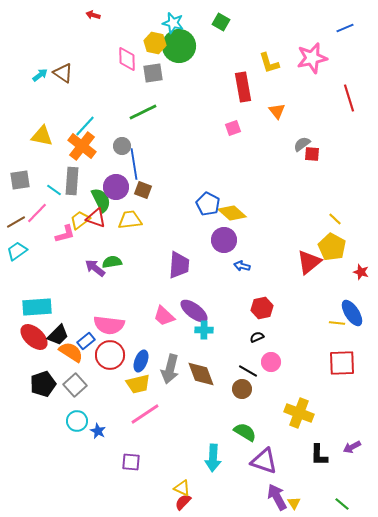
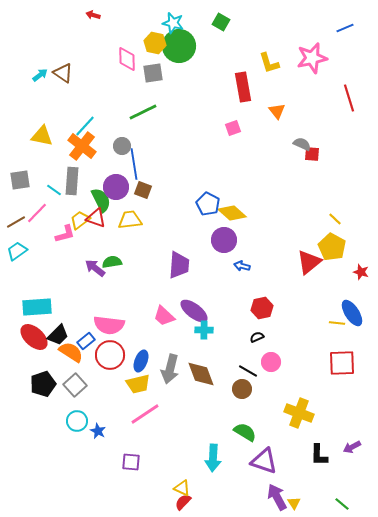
gray semicircle at (302, 144): rotated 60 degrees clockwise
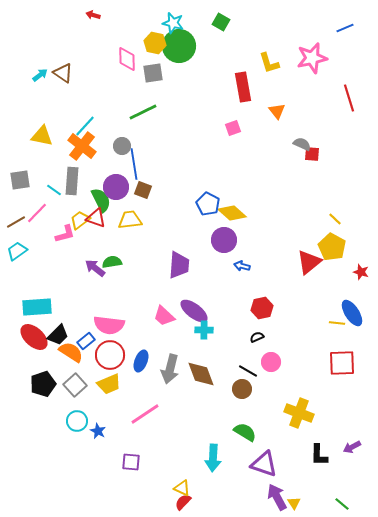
yellow trapezoid at (138, 384): moved 29 px left; rotated 10 degrees counterclockwise
purple triangle at (264, 461): moved 3 px down
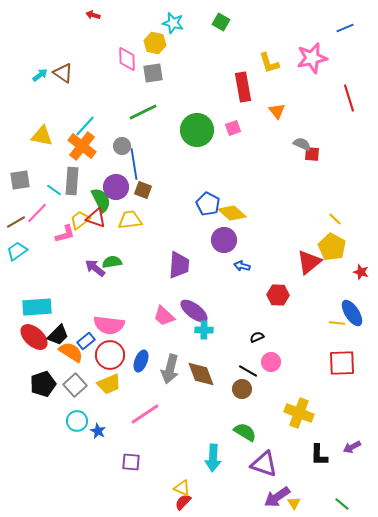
green circle at (179, 46): moved 18 px right, 84 px down
red hexagon at (262, 308): moved 16 px right, 13 px up; rotated 15 degrees clockwise
purple arrow at (277, 497): rotated 96 degrees counterclockwise
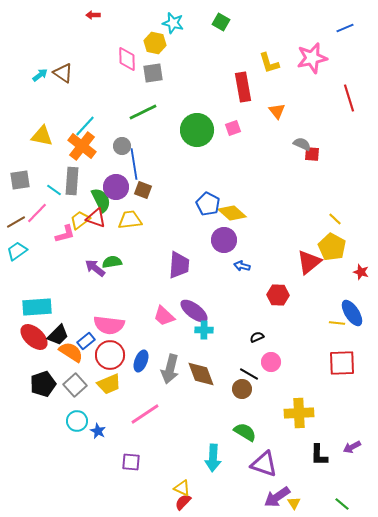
red arrow at (93, 15): rotated 16 degrees counterclockwise
black line at (248, 371): moved 1 px right, 3 px down
yellow cross at (299, 413): rotated 24 degrees counterclockwise
